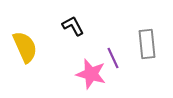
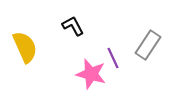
gray rectangle: moved 1 px right, 1 px down; rotated 40 degrees clockwise
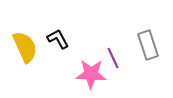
black L-shape: moved 15 px left, 13 px down
gray rectangle: rotated 52 degrees counterclockwise
pink star: rotated 12 degrees counterclockwise
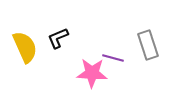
black L-shape: moved 1 px up; rotated 85 degrees counterclockwise
purple line: rotated 50 degrees counterclockwise
pink star: moved 1 px right, 1 px up
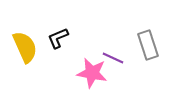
purple line: rotated 10 degrees clockwise
pink star: rotated 8 degrees clockwise
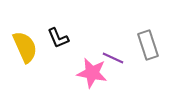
black L-shape: rotated 90 degrees counterclockwise
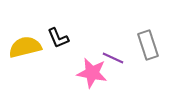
yellow semicircle: rotated 80 degrees counterclockwise
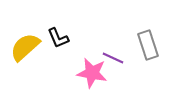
yellow semicircle: rotated 28 degrees counterclockwise
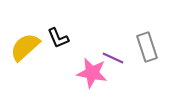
gray rectangle: moved 1 px left, 2 px down
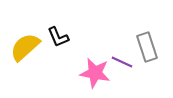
black L-shape: moved 1 px up
purple line: moved 9 px right, 4 px down
pink star: moved 3 px right
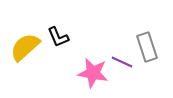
pink star: moved 2 px left
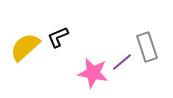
black L-shape: rotated 90 degrees clockwise
purple line: rotated 65 degrees counterclockwise
